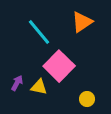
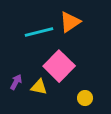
orange triangle: moved 12 px left
cyan line: rotated 64 degrees counterclockwise
purple arrow: moved 1 px left, 1 px up
yellow circle: moved 2 px left, 1 px up
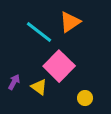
cyan line: rotated 52 degrees clockwise
purple arrow: moved 2 px left
yellow triangle: rotated 24 degrees clockwise
